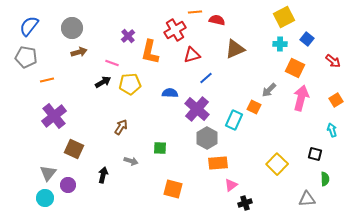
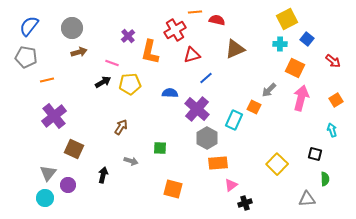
yellow square at (284, 17): moved 3 px right, 2 px down
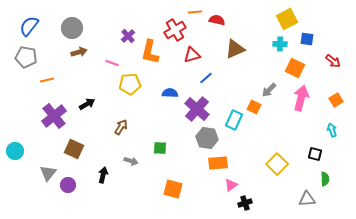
blue square at (307, 39): rotated 32 degrees counterclockwise
black arrow at (103, 82): moved 16 px left, 22 px down
gray hexagon at (207, 138): rotated 20 degrees counterclockwise
cyan circle at (45, 198): moved 30 px left, 47 px up
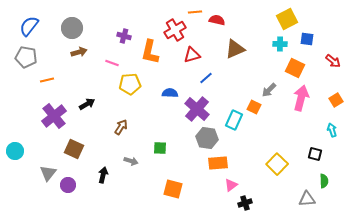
purple cross at (128, 36): moved 4 px left; rotated 32 degrees counterclockwise
green semicircle at (325, 179): moved 1 px left, 2 px down
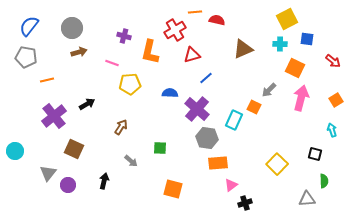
brown triangle at (235, 49): moved 8 px right
gray arrow at (131, 161): rotated 24 degrees clockwise
black arrow at (103, 175): moved 1 px right, 6 px down
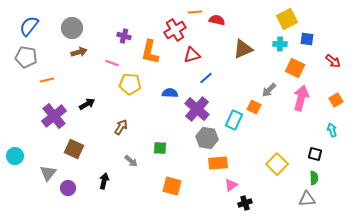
yellow pentagon at (130, 84): rotated 10 degrees clockwise
cyan circle at (15, 151): moved 5 px down
green semicircle at (324, 181): moved 10 px left, 3 px up
purple circle at (68, 185): moved 3 px down
orange square at (173, 189): moved 1 px left, 3 px up
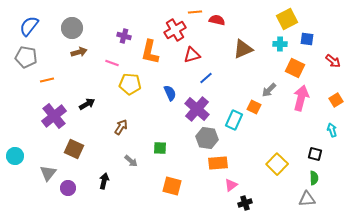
blue semicircle at (170, 93): rotated 63 degrees clockwise
